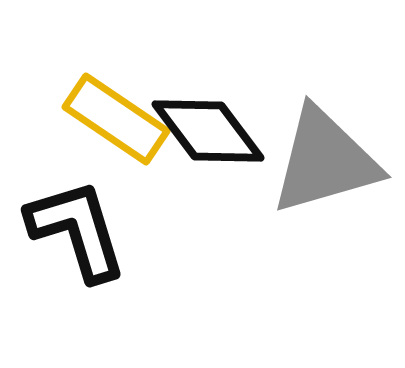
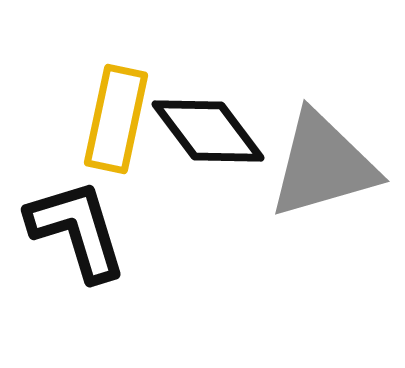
yellow rectangle: rotated 68 degrees clockwise
gray triangle: moved 2 px left, 4 px down
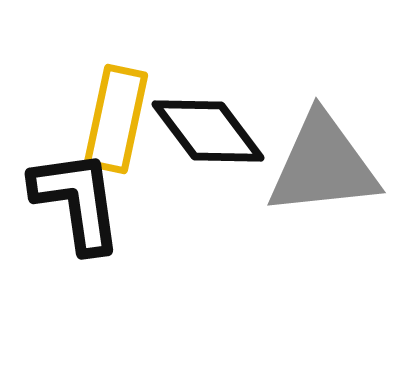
gray triangle: rotated 10 degrees clockwise
black L-shape: moved 29 px up; rotated 9 degrees clockwise
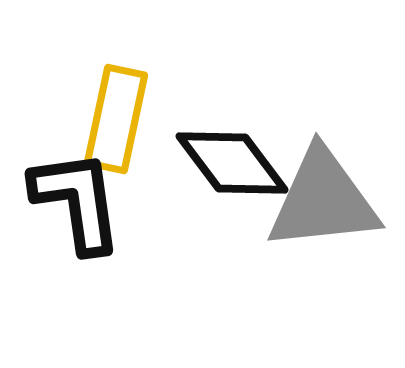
black diamond: moved 24 px right, 32 px down
gray triangle: moved 35 px down
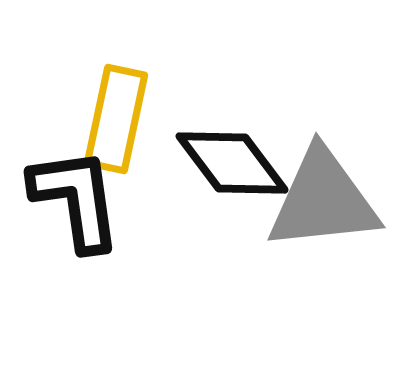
black L-shape: moved 1 px left, 2 px up
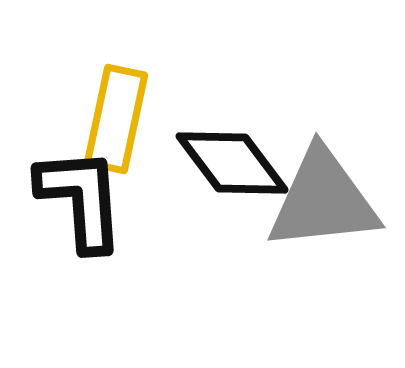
black L-shape: moved 5 px right; rotated 4 degrees clockwise
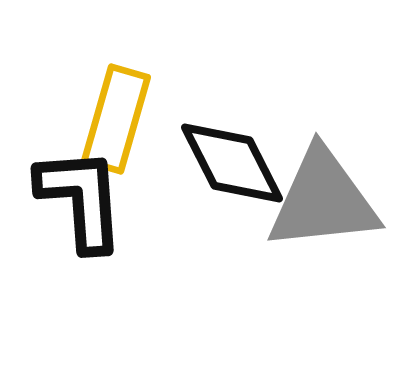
yellow rectangle: rotated 4 degrees clockwise
black diamond: rotated 10 degrees clockwise
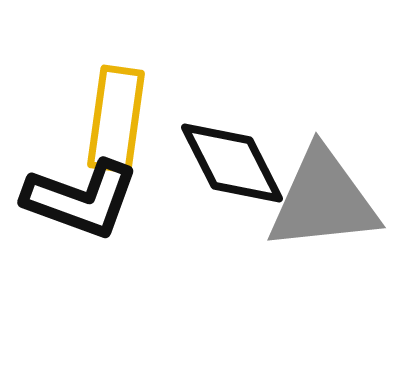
yellow rectangle: rotated 8 degrees counterclockwise
black L-shape: rotated 114 degrees clockwise
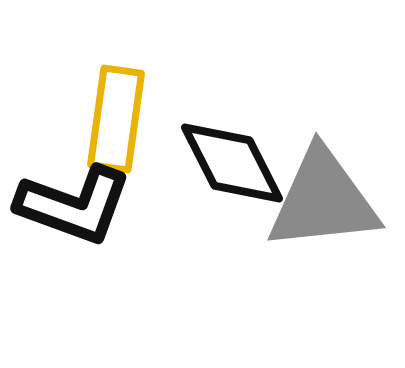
black L-shape: moved 7 px left, 6 px down
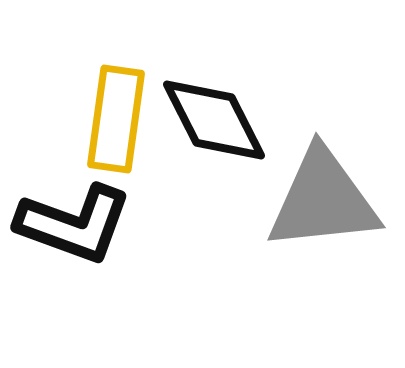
black diamond: moved 18 px left, 43 px up
black L-shape: moved 19 px down
